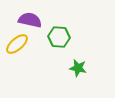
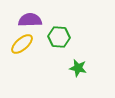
purple semicircle: rotated 15 degrees counterclockwise
yellow ellipse: moved 5 px right
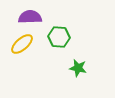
purple semicircle: moved 3 px up
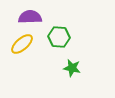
green star: moved 6 px left
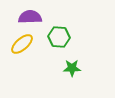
green star: rotated 12 degrees counterclockwise
